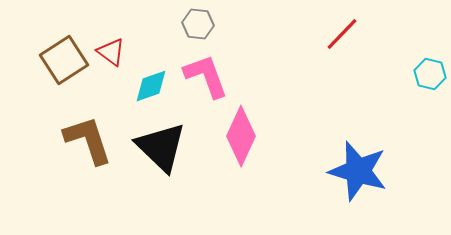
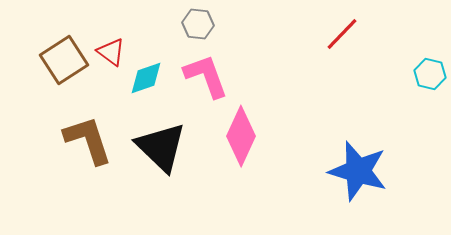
cyan diamond: moved 5 px left, 8 px up
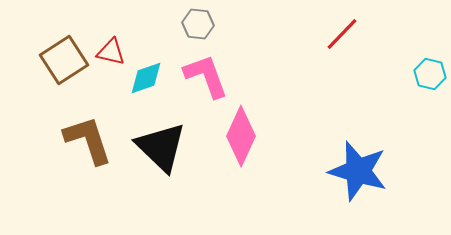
red triangle: rotated 24 degrees counterclockwise
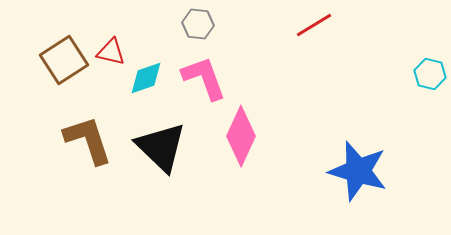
red line: moved 28 px left, 9 px up; rotated 15 degrees clockwise
pink L-shape: moved 2 px left, 2 px down
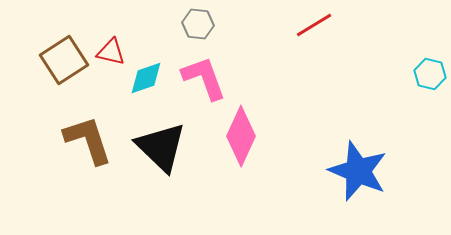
blue star: rotated 6 degrees clockwise
